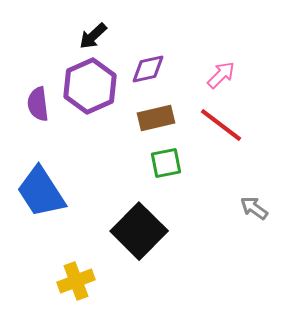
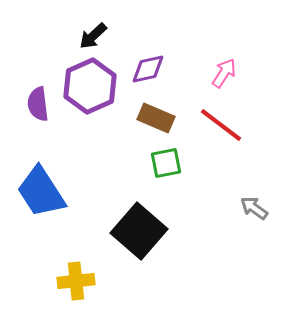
pink arrow: moved 3 px right, 2 px up; rotated 12 degrees counterclockwise
brown rectangle: rotated 36 degrees clockwise
black square: rotated 4 degrees counterclockwise
yellow cross: rotated 15 degrees clockwise
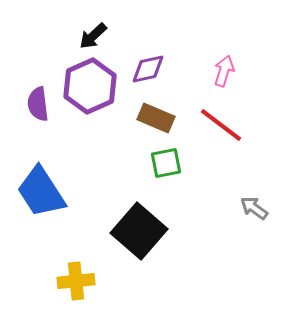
pink arrow: moved 2 px up; rotated 16 degrees counterclockwise
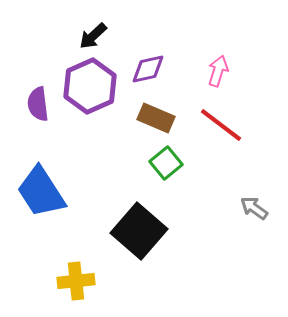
pink arrow: moved 6 px left
green square: rotated 28 degrees counterclockwise
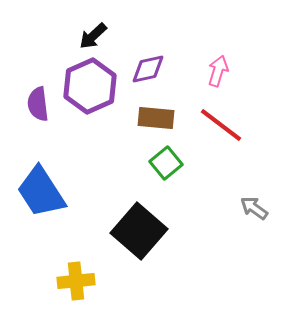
brown rectangle: rotated 18 degrees counterclockwise
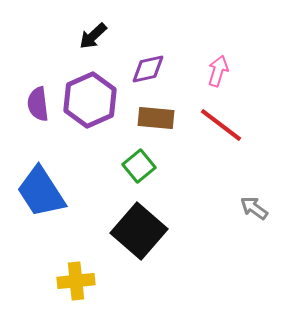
purple hexagon: moved 14 px down
green square: moved 27 px left, 3 px down
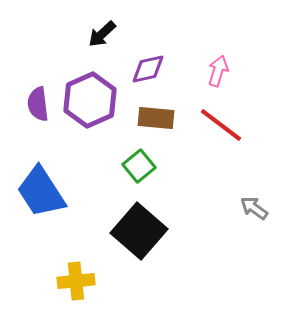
black arrow: moved 9 px right, 2 px up
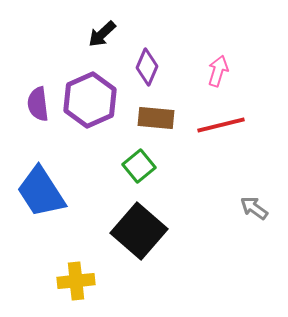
purple diamond: moved 1 px left, 2 px up; rotated 54 degrees counterclockwise
red line: rotated 51 degrees counterclockwise
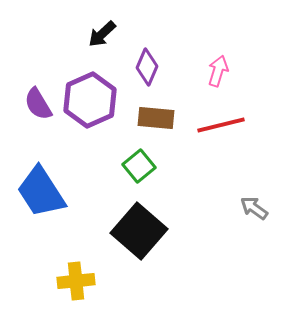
purple semicircle: rotated 24 degrees counterclockwise
